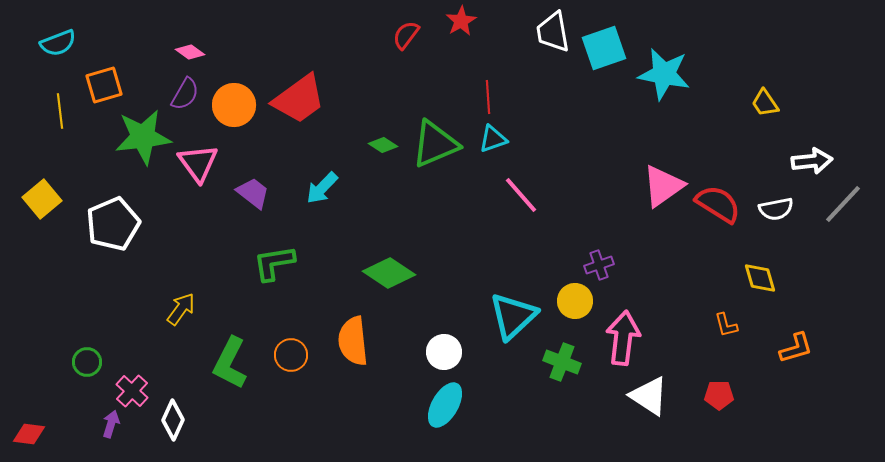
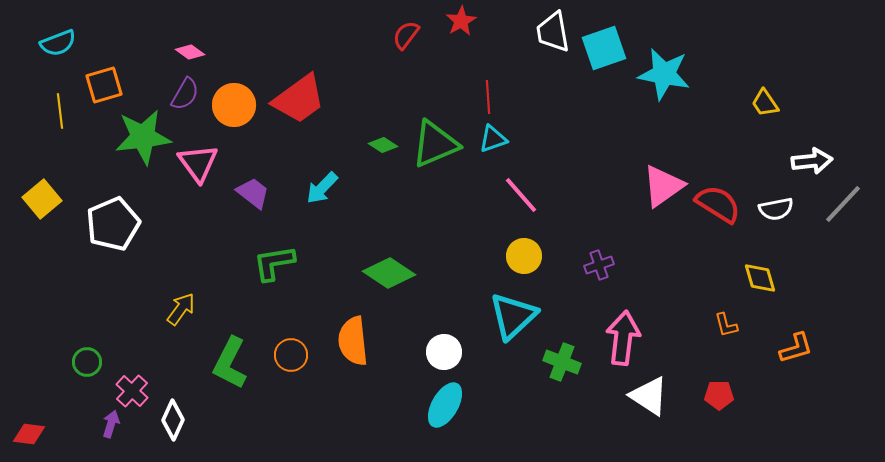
yellow circle at (575, 301): moved 51 px left, 45 px up
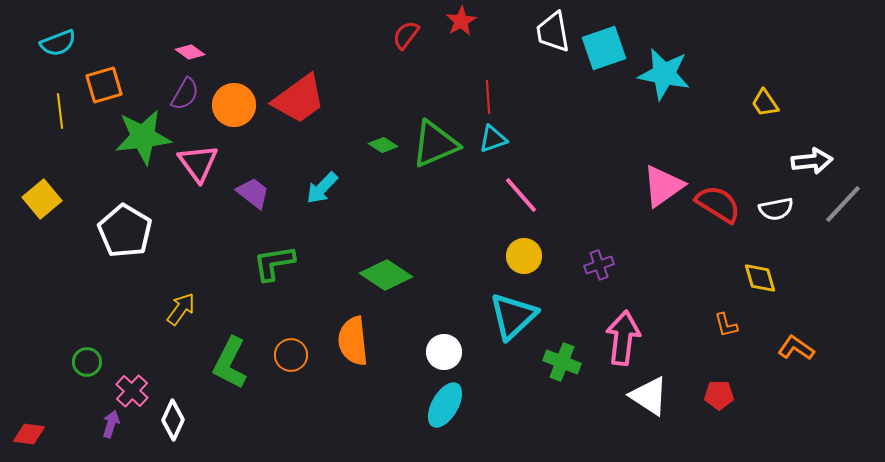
white pentagon at (113, 224): moved 12 px right, 7 px down; rotated 18 degrees counterclockwise
green diamond at (389, 273): moved 3 px left, 2 px down
orange L-shape at (796, 348): rotated 129 degrees counterclockwise
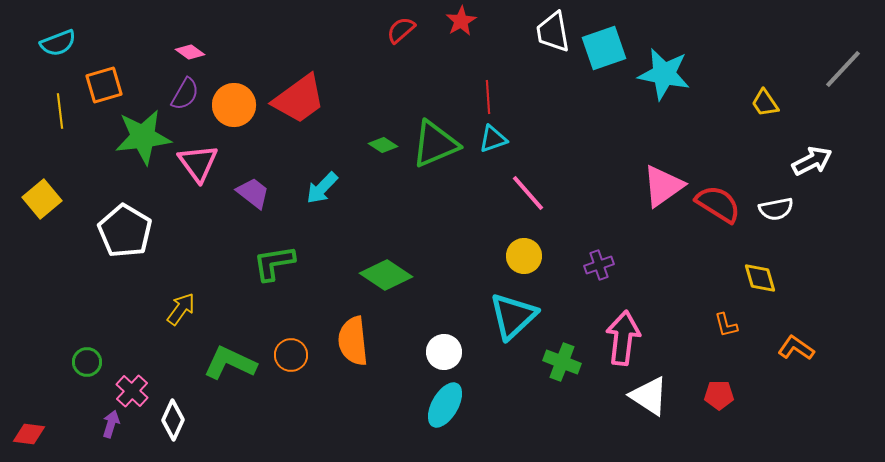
red semicircle at (406, 35): moved 5 px left, 5 px up; rotated 12 degrees clockwise
white arrow at (812, 161): rotated 21 degrees counterclockwise
pink line at (521, 195): moved 7 px right, 2 px up
gray line at (843, 204): moved 135 px up
green L-shape at (230, 363): rotated 88 degrees clockwise
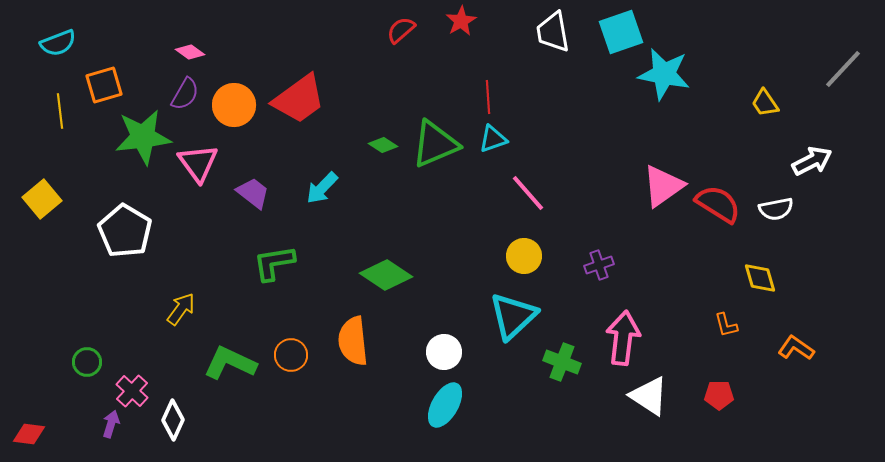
cyan square at (604, 48): moved 17 px right, 16 px up
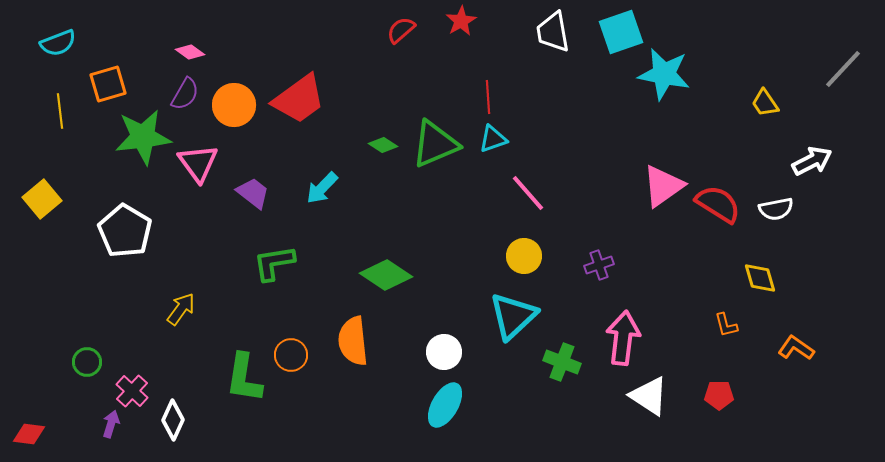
orange square at (104, 85): moved 4 px right, 1 px up
green L-shape at (230, 363): moved 14 px right, 15 px down; rotated 106 degrees counterclockwise
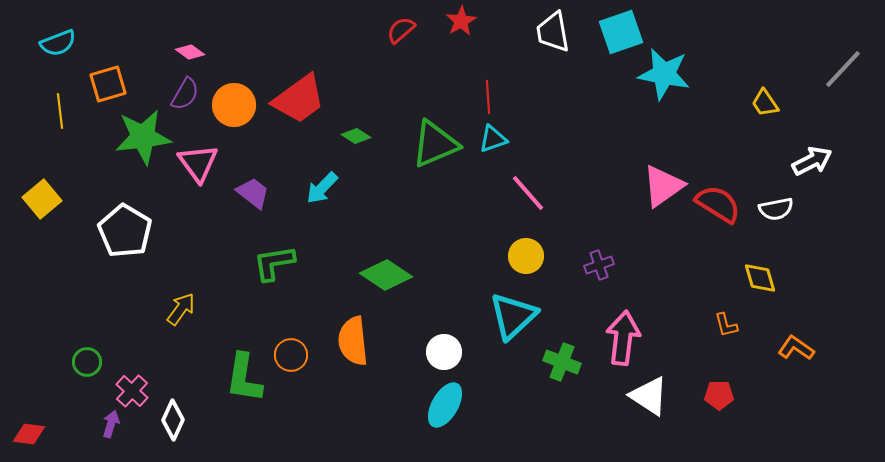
green diamond at (383, 145): moved 27 px left, 9 px up
yellow circle at (524, 256): moved 2 px right
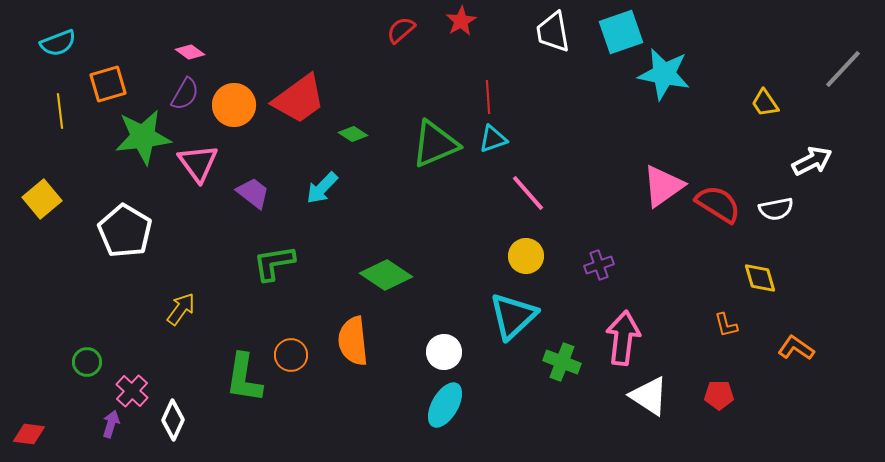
green diamond at (356, 136): moved 3 px left, 2 px up
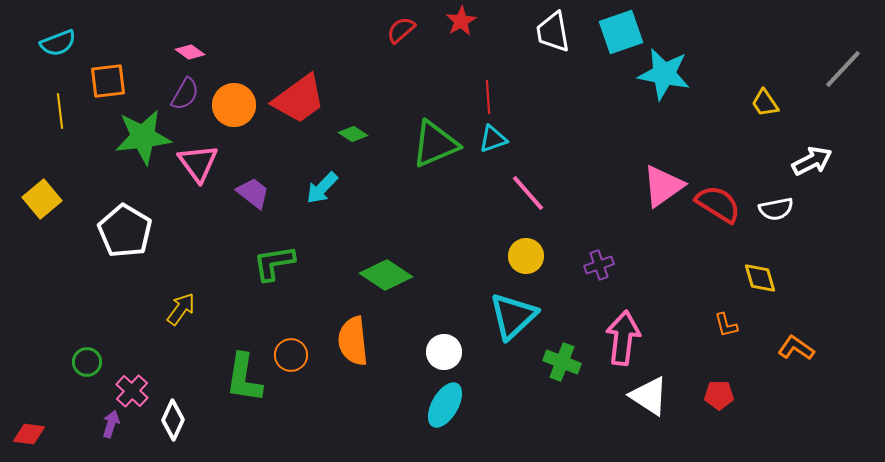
orange square at (108, 84): moved 3 px up; rotated 9 degrees clockwise
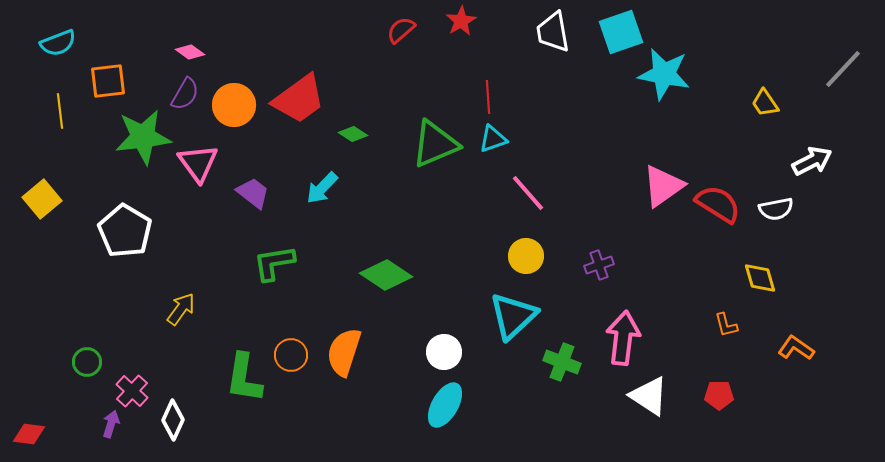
orange semicircle at (353, 341): moved 9 px left, 11 px down; rotated 24 degrees clockwise
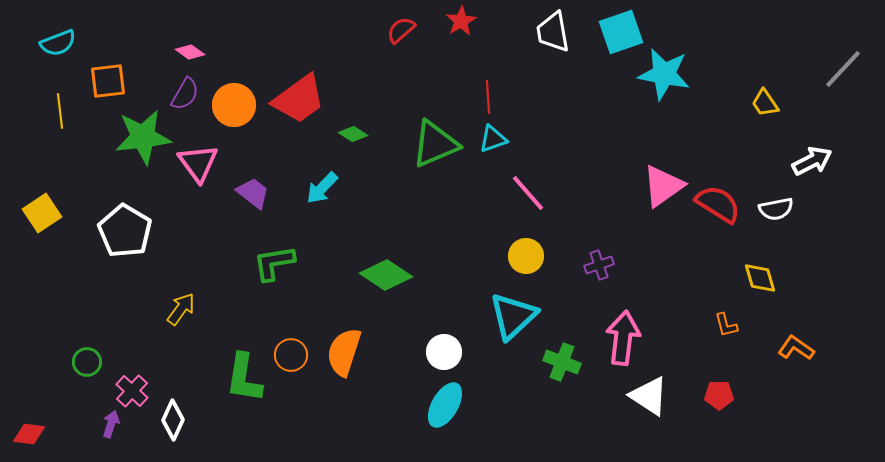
yellow square at (42, 199): moved 14 px down; rotated 6 degrees clockwise
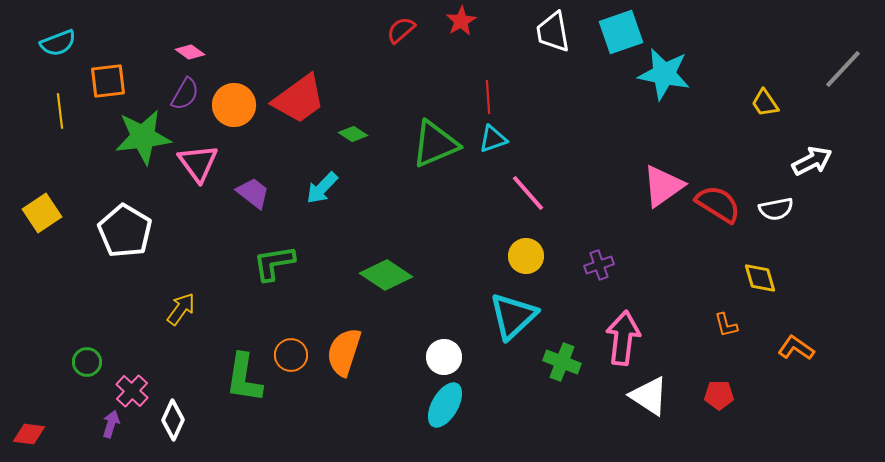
white circle at (444, 352): moved 5 px down
